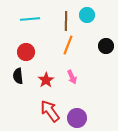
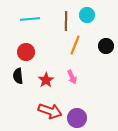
orange line: moved 7 px right
red arrow: rotated 145 degrees clockwise
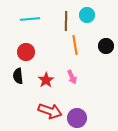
orange line: rotated 30 degrees counterclockwise
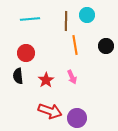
red circle: moved 1 px down
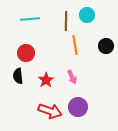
purple circle: moved 1 px right, 11 px up
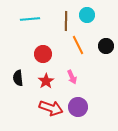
orange line: moved 3 px right; rotated 18 degrees counterclockwise
red circle: moved 17 px right, 1 px down
black semicircle: moved 2 px down
red star: moved 1 px down
red arrow: moved 1 px right, 3 px up
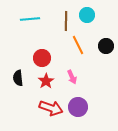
red circle: moved 1 px left, 4 px down
